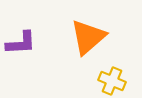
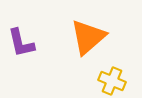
purple L-shape: rotated 80 degrees clockwise
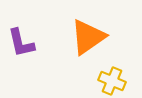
orange triangle: rotated 6 degrees clockwise
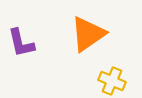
orange triangle: moved 3 px up
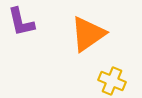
purple L-shape: moved 21 px up
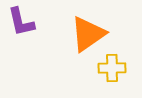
yellow cross: moved 13 px up; rotated 24 degrees counterclockwise
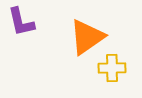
orange triangle: moved 1 px left, 3 px down
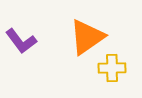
purple L-shape: moved 19 px down; rotated 24 degrees counterclockwise
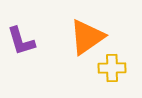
purple L-shape: rotated 20 degrees clockwise
